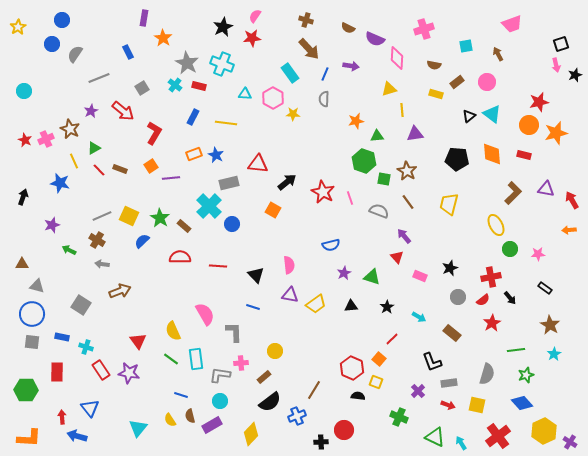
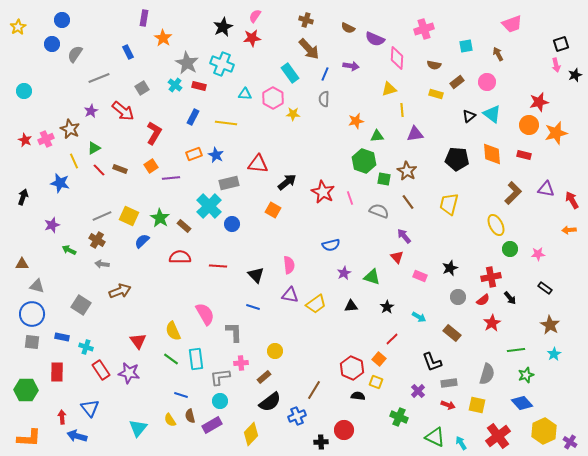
gray L-shape at (220, 375): moved 2 px down; rotated 15 degrees counterclockwise
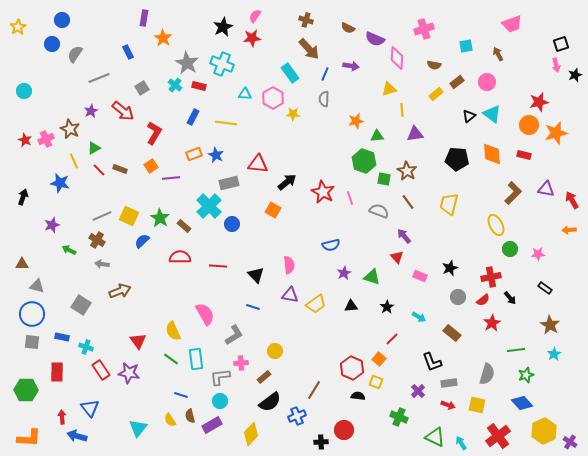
yellow rectangle at (436, 94): rotated 56 degrees counterclockwise
gray L-shape at (234, 332): moved 3 px down; rotated 60 degrees clockwise
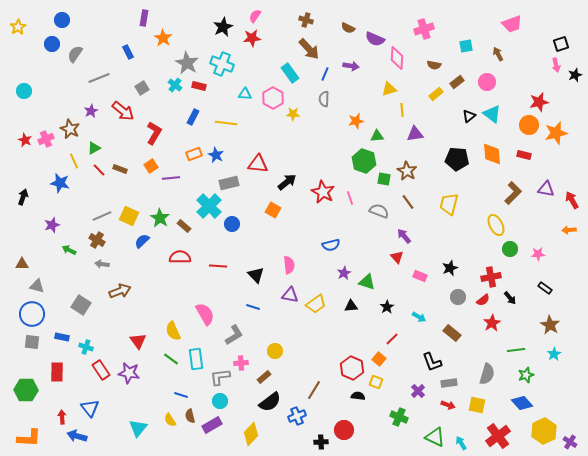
green triangle at (372, 277): moved 5 px left, 5 px down
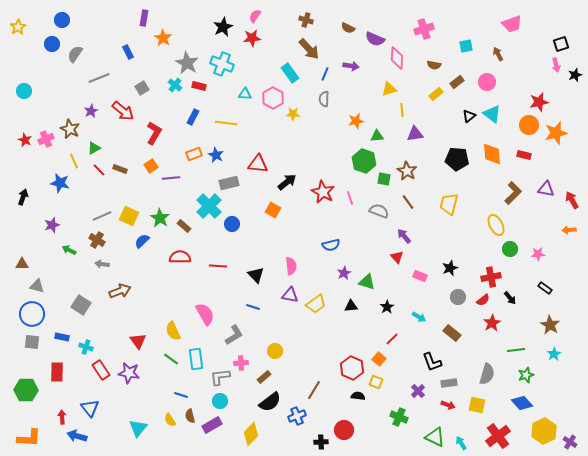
pink semicircle at (289, 265): moved 2 px right, 1 px down
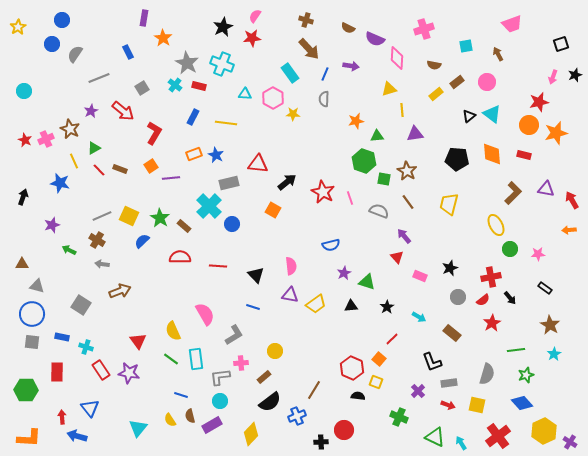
pink arrow at (556, 65): moved 3 px left, 12 px down; rotated 32 degrees clockwise
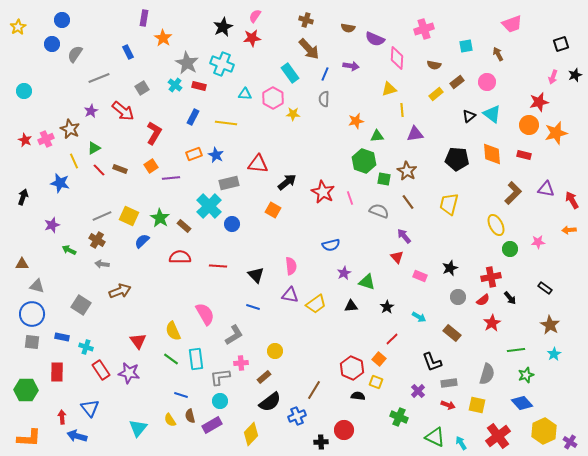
brown semicircle at (348, 28): rotated 16 degrees counterclockwise
pink star at (538, 254): moved 12 px up
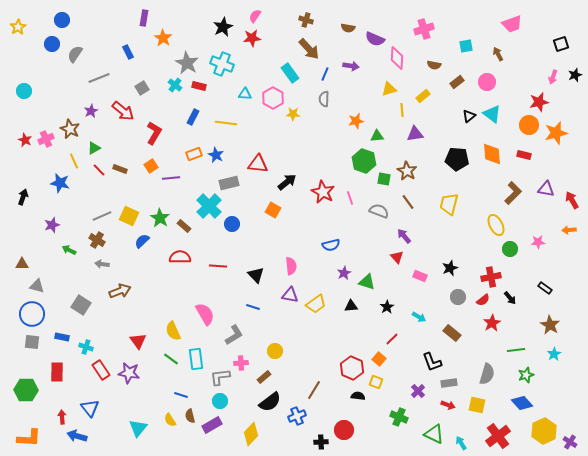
yellow rectangle at (436, 94): moved 13 px left, 2 px down
green triangle at (435, 437): moved 1 px left, 3 px up
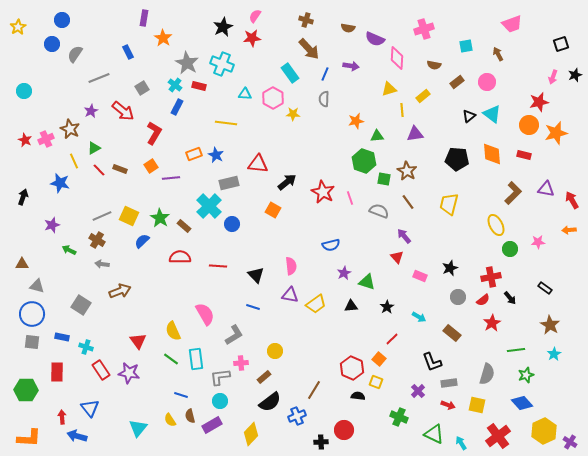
blue rectangle at (193, 117): moved 16 px left, 10 px up
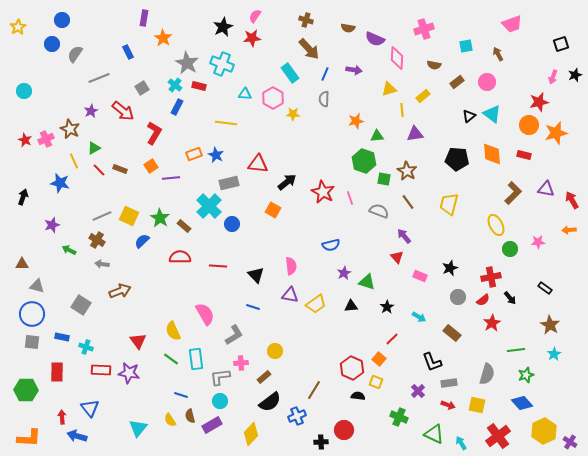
purple arrow at (351, 66): moved 3 px right, 4 px down
red rectangle at (101, 370): rotated 54 degrees counterclockwise
